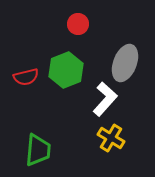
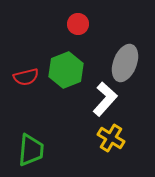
green trapezoid: moved 7 px left
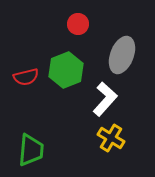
gray ellipse: moved 3 px left, 8 px up
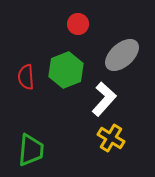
gray ellipse: rotated 27 degrees clockwise
red semicircle: rotated 100 degrees clockwise
white L-shape: moved 1 px left
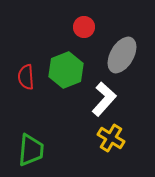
red circle: moved 6 px right, 3 px down
gray ellipse: rotated 18 degrees counterclockwise
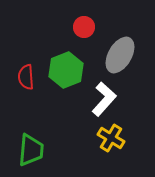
gray ellipse: moved 2 px left
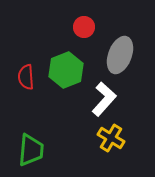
gray ellipse: rotated 9 degrees counterclockwise
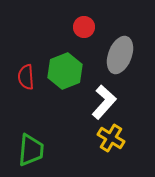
green hexagon: moved 1 px left, 1 px down
white L-shape: moved 3 px down
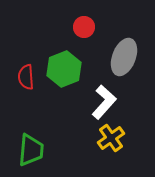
gray ellipse: moved 4 px right, 2 px down
green hexagon: moved 1 px left, 2 px up
yellow cross: rotated 24 degrees clockwise
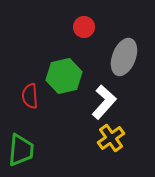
green hexagon: moved 7 px down; rotated 8 degrees clockwise
red semicircle: moved 4 px right, 19 px down
green trapezoid: moved 10 px left
